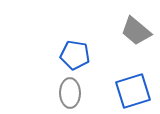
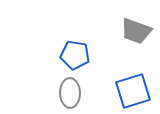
gray trapezoid: rotated 20 degrees counterclockwise
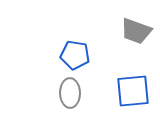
blue square: rotated 12 degrees clockwise
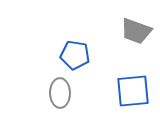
gray ellipse: moved 10 px left
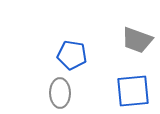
gray trapezoid: moved 1 px right, 9 px down
blue pentagon: moved 3 px left
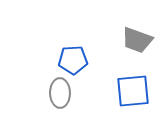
blue pentagon: moved 1 px right, 5 px down; rotated 12 degrees counterclockwise
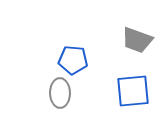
blue pentagon: rotated 8 degrees clockwise
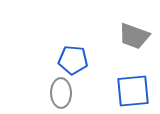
gray trapezoid: moved 3 px left, 4 px up
gray ellipse: moved 1 px right
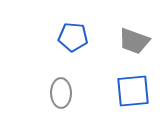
gray trapezoid: moved 5 px down
blue pentagon: moved 23 px up
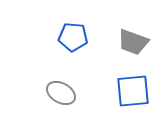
gray trapezoid: moved 1 px left, 1 px down
gray ellipse: rotated 60 degrees counterclockwise
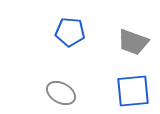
blue pentagon: moved 3 px left, 5 px up
